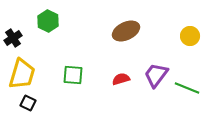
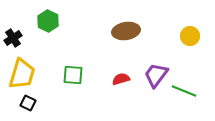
brown ellipse: rotated 16 degrees clockwise
green line: moved 3 px left, 3 px down
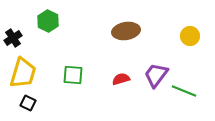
yellow trapezoid: moved 1 px right, 1 px up
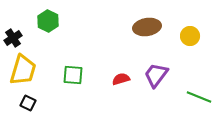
brown ellipse: moved 21 px right, 4 px up
yellow trapezoid: moved 3 px up
green line: moved 15 px right, 6 px down
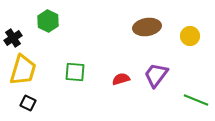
green square: moved 2 px right, 3 px up
green line: moved 3 px left, 3 px down
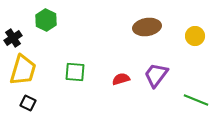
green hexagon: moved 2 px left, 1 px up
yellow circle: moved 5 px right
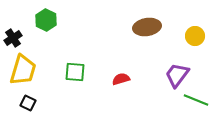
purple trapezoid: moved 21 px right
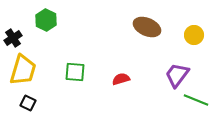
brown ellipse: rotated 32 degrees clockwise
yellow circle: moved 1 px left, 1 px up
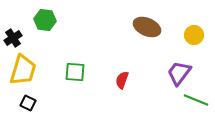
green hexagon: moved 1 px left; rotated 20 degrees counterclockwise
purple trapezoid: moved 2 px right, 2 px up
red semicircle: moved 1 px right, 1 px down; rotated 54 degrees counterclockwise
